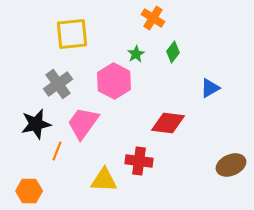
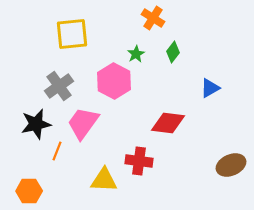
gray cross: moved 1 px right, 2 px down
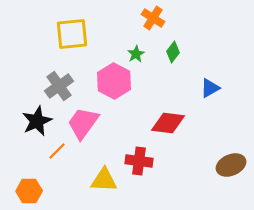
black star: moved 1 px right, 3 px up; rotated 12 degrees counterclockwise
orange line: rotated 24 degrees clockwise
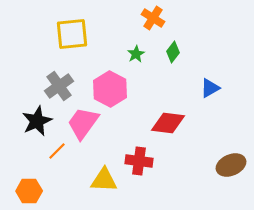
pink hexagon: moved 4 px left, 8 px down
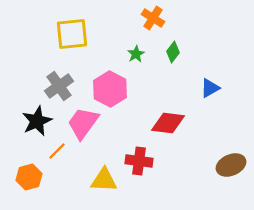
orange hexagon: moved 14 px up; rotated 15 degrees counterclockwise
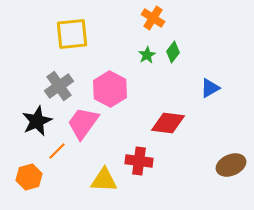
green star: moved 11 px right, 1 px down
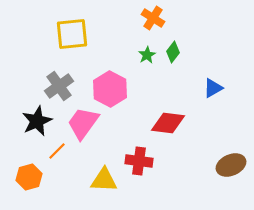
blue triangle: moved 3 px right
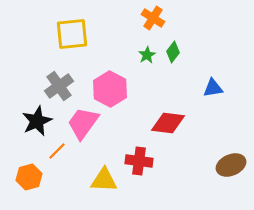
blue triangle: rotated 20 degrees clockwise
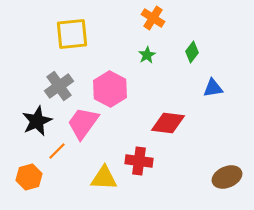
green diamond: moved 19 px right
brown ellipse: moved 4 px left, 12 px down
yellow triangle: moved 2 px up
